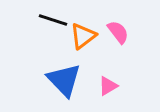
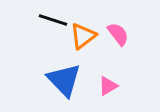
pink semicircle: moved 2 px down
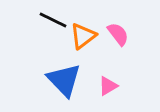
black line: rotated 8 degrees clockwise
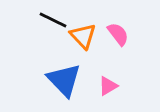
orange triangle: rotated 36 degrees counterclockwise
